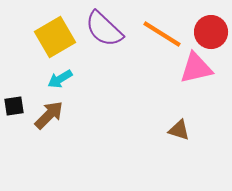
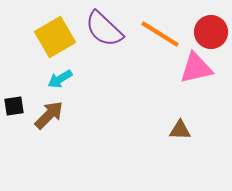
orange line: moved 2 px left
brown triangle: moved 1 px right; rotated 15 degrees counterclockwise
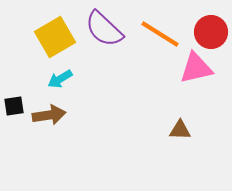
brown arrow: rotated 36 degrees clockwise
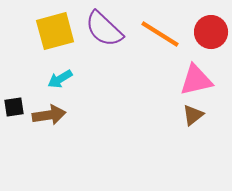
yellow square: moved 6 px up; rotated 15 degrees clockwise
pink triangle: moved 12 px down
black square: moved 1 px down
brown triangle: moved 13 px right, 15 px up; rotated 40 degrees counterclockwise
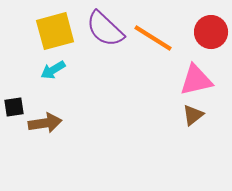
purple semicircle: moved 1 px right
orange line: moved 7 px left, 4 px down
cyan arrow: moved 7 px left, 9 px up
brown arrow: moved 4 px left, 8 px down
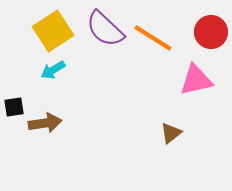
yellow square: moved 2 px left; rotated 18 degrees counterclockwise
brown triangle: moved 22 px left, 18 px down
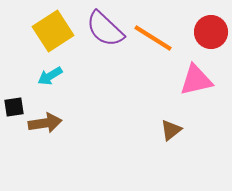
cyan arrow: moved 3 px left, 6 px down
brown triangle: moved 3 px up
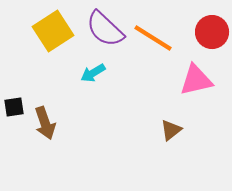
red circle: moved 1 px right
cyan arrow: moved 43 px right, 3 px up
brown arrow: rotated 80 degrees clockwise
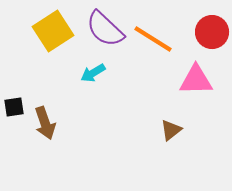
orange line: moved 1 px down
pink triangle: rotated 12 degrees clockwise
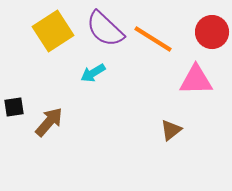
brown arrow: moved 4 px right, 1 px up; rotated 120 degrees counterclockwise
